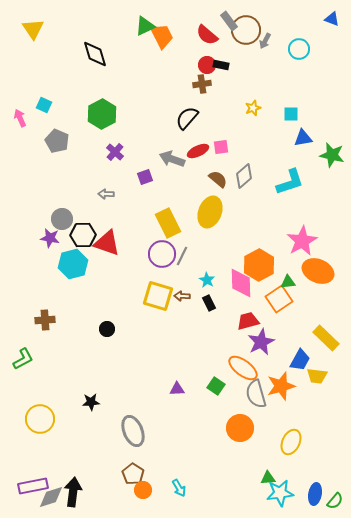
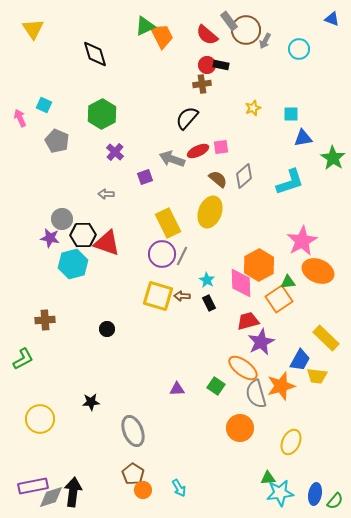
green star at (332, 155): moved 1 px right, 3 px down; rotated 20 degrees clockwise
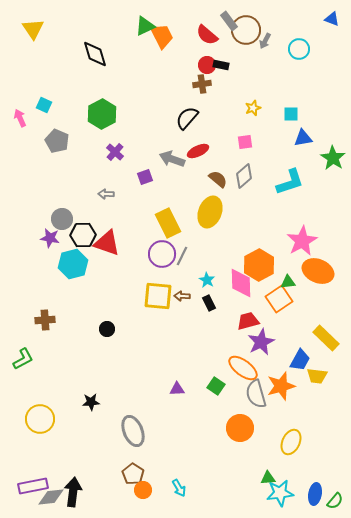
pink square at (221, 147): moved 24 px right, 5 px up
yellow square at (158, 296): rotated 12 degrees counterclockwise
gray diamond at (51, 497): rotated 12 degrees clockwise
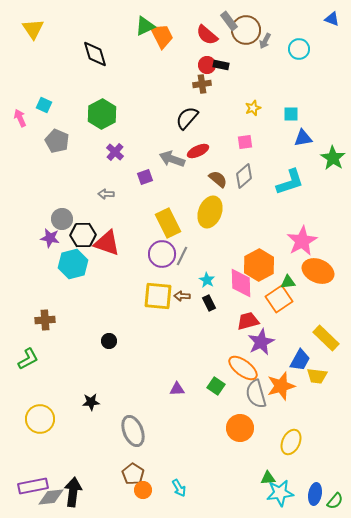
black circle at (107, 329): moved 2 px right, 12 px down
green L-shape at (23, 359): moved 5 px right
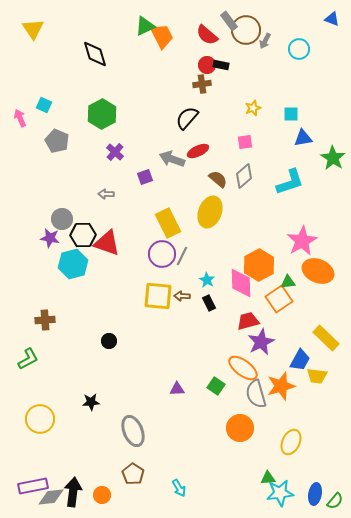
orange circle at (143, 490): moved 41 px left, 5 px down
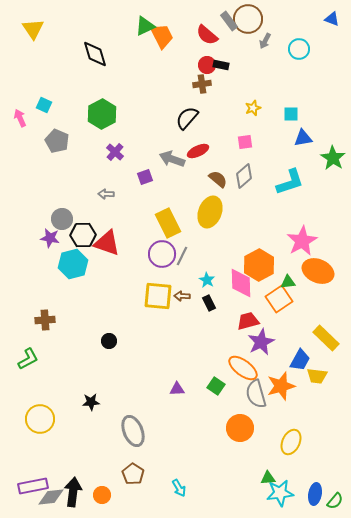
brown circle at (246, 30): moved 2 px right, 11 px up
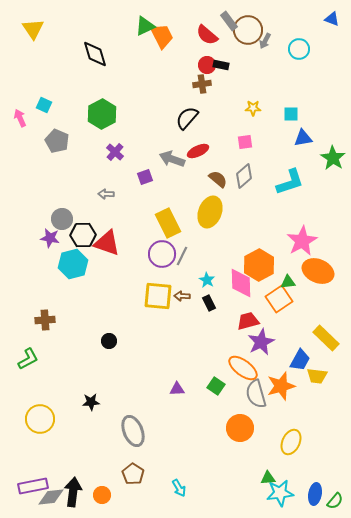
brown circle at (248, 19): moved 11 px down
yellow star at (253, 108): rotated 21 degrees clockwise
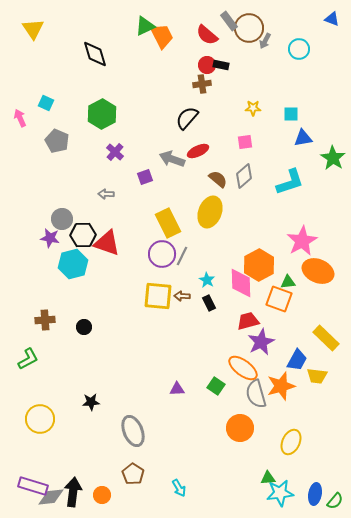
brown circle at (248, 30): moved 1 px right, 2 px up
cyan square at (44, 105): moved 2 px right, 2 px up
orange square at (279, 299): rotated 36 degrees counterclockwise
black circle at (109, 341): moved 25 px left, 14 px up
blue trapezoid at (300, 360): moved 3 px left
purple rectangle at (33, 486): rotated 28 degrees clockwise
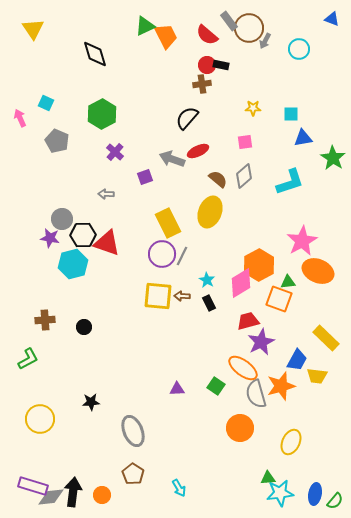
orange trapezoid at (162, 36): moved 4 px right
pink diamond at (241, 283): rotated 60 degrees clockwise
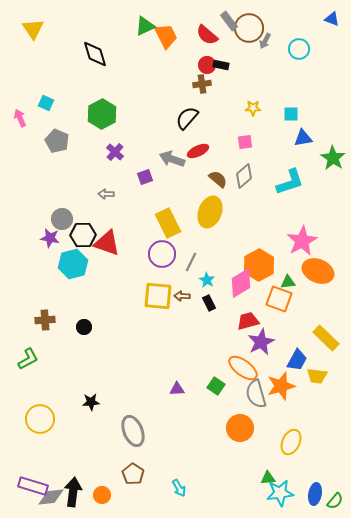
gray line at (182, 256): moved 9 px right, 6 px down
